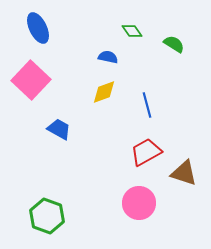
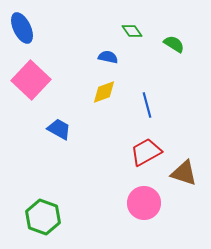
blue ellipse: moved 16 px left
pink circle: moved 5 px right
green hexagon: moved 4 px left, 1 px down
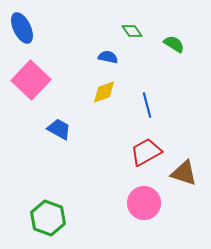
green hexagon: moved 5 px right, 1 px down
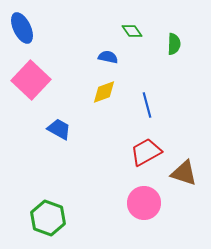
green semicircle: rotated 60 degrees clockwise
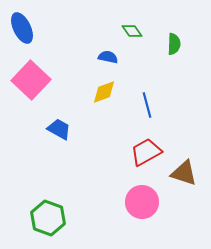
pink circle: moved 2 px left, 1 px up
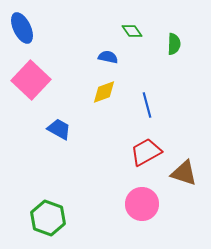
pink circle: moved 2 px down
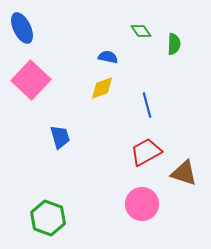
green diamond: moved 9 px right
yellow diamond: moved 2 px left, 4 px up
blue trapezoid: moved 1 px right, 8 px down; rotated 45 degrees clockwise
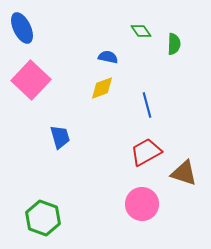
green hexagon: moved 5 px left
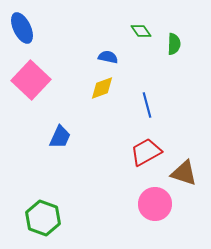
blue trapezoid: rotated 40 degrees clockwise
pink circle: moved 13 px right
